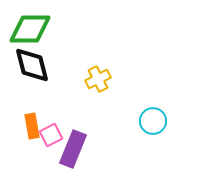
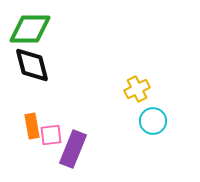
yellow cross: moved 39 px right, 10 px down
pink square: rotated 20 degrees clockwise
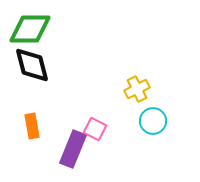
pink square: moved 44 px right, 6 px up; rotated 35 degrees clockwise
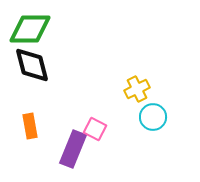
cyan circle: moved 4 px up
orange rectangle: moved 2 px left
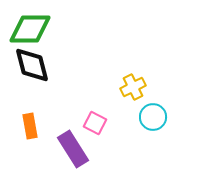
yellow cross: moved 4 px left, 2 px up
pink square: moved 6 px up
purple rectangle: rotated 54 degrees counterclockwise
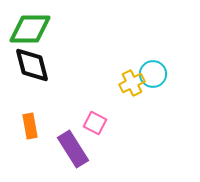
yellow cross: moved 1 px left, 4 px up
cyan circle: moved 43 px up
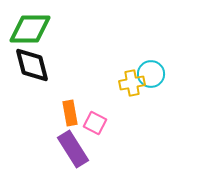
cyan circle: moved 2 px left
yellow cross: rotated 15 degrees clockwise
orange rectangle: moved 40 px right, 13 px up
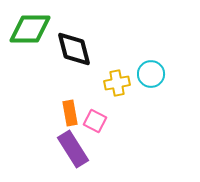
black diamond: moved 42 px right, 16 px up
yellow cross: moved 15 px left
pink square: moved 2 px up
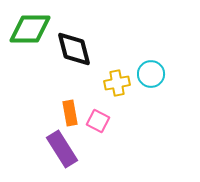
pink square: moved 3 px right
purple rectangle: moved 11 px left
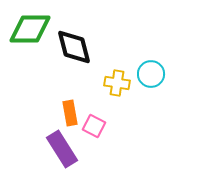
black diamond: moved 2 px up
yellow cross: rotated 20 degrees clockwise
pink square: moved 4 px left, 5 px down
